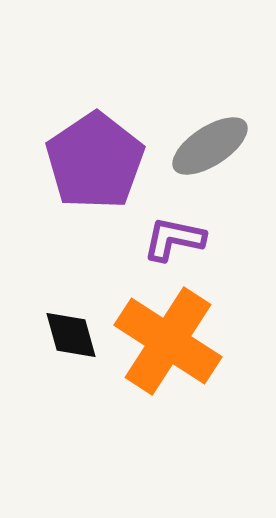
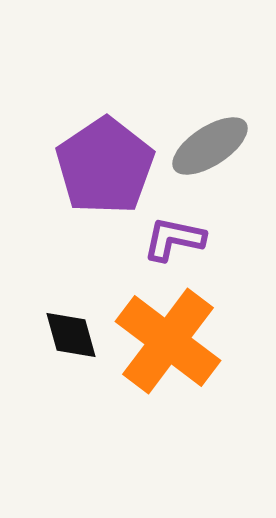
purple pentagon: moved 10 px right, 5 px down
orange cross: rotated 4 degrees clockwise
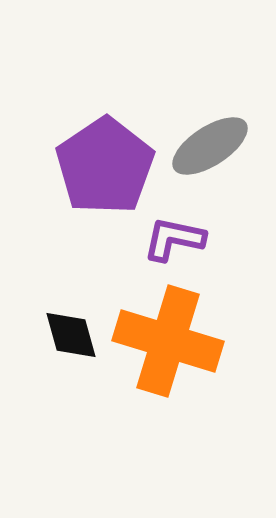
orange cross: rotated 20 degrees counterclockwise
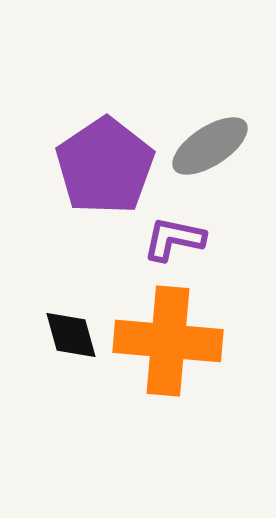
orange cross: rotated 12 degrees counterclockwise
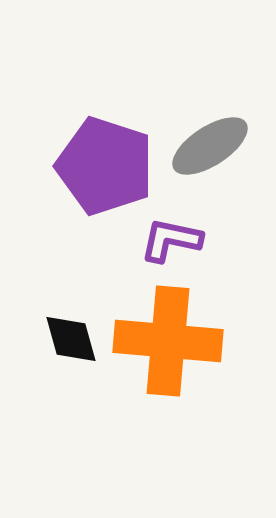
purple pentagon: rotated 20 degrees counterclockwise
purple L-shape: moved 3 px left, 1 px down
black diamond: moved 4 px down
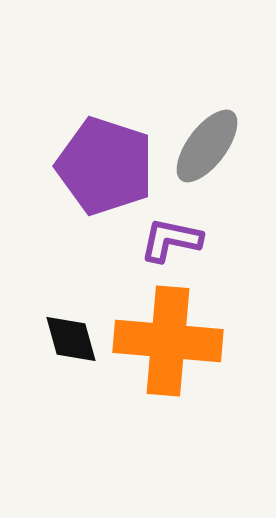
gray ellipse: moved 3 px left; rotated 20 degrees counterclockwise
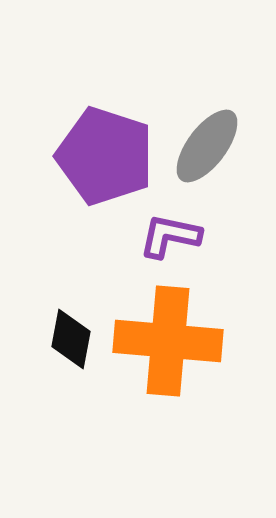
purple pentagon: moved 10 px up
purple L-shape: moved 1 px left, 4 px up
black diamond: rotated 26 degrees clockwise
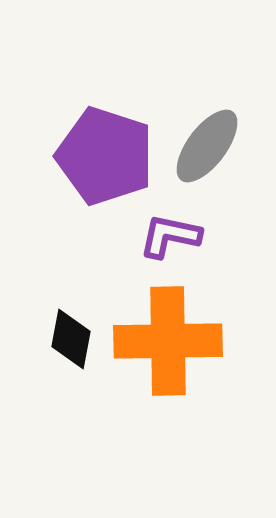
orange cross: rotated 6 degrees counterclockwise
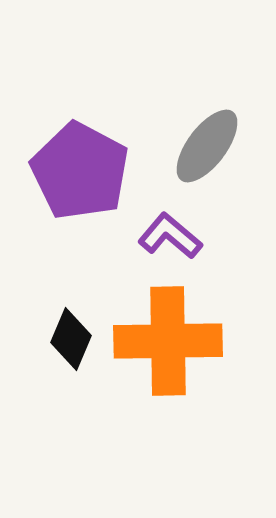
purple pentagon: moved 25 px left, 15 px down; rotated 10 degrees clockwise
purple L-shape: rotated 28 degrees clockwise
black diamond: rotated 12 degrees clockwise
